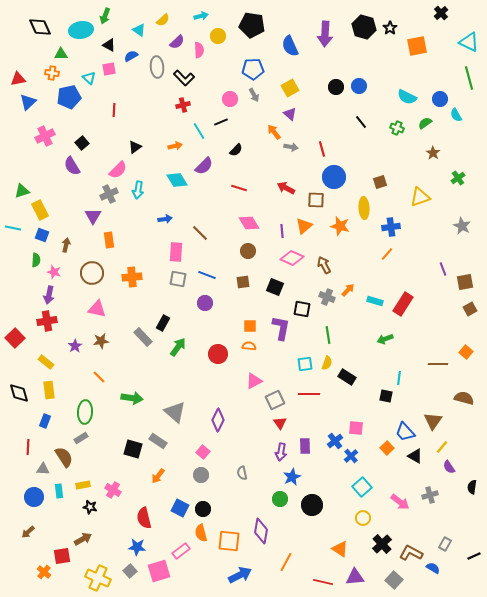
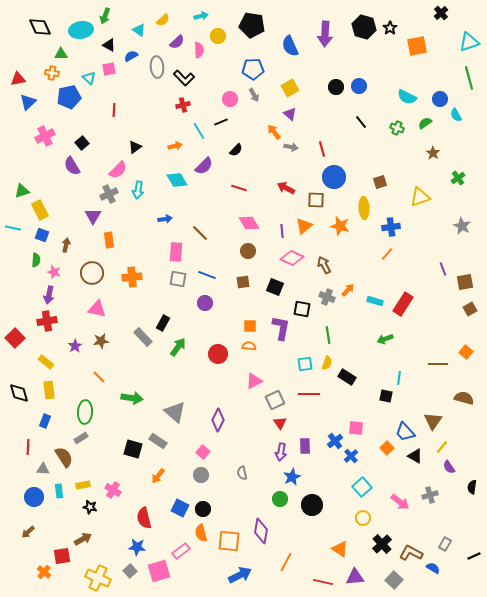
cyan triangle at (469, 42): rotated 45 degrees counterclockwise
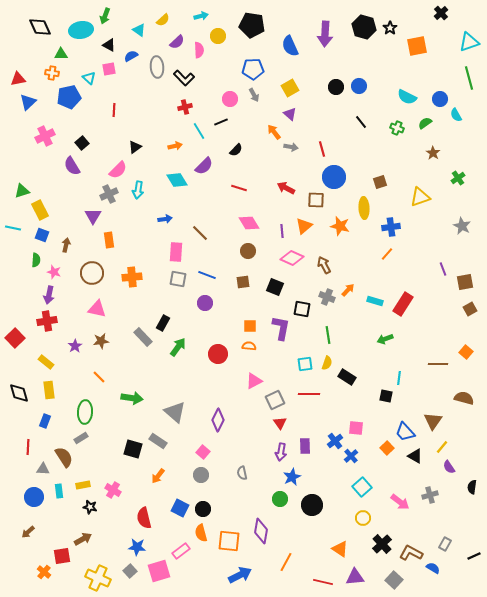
red cross at (183, 105): moved 2 px right, 2 px down
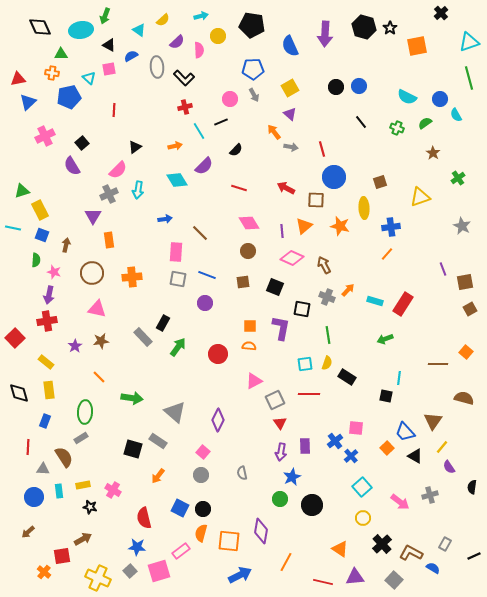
orange semicircle at (201, 533): rotated 30 degrees clockwise
